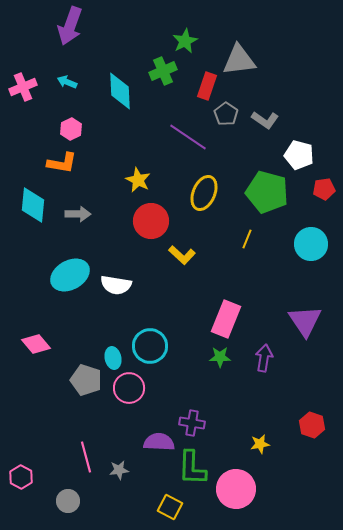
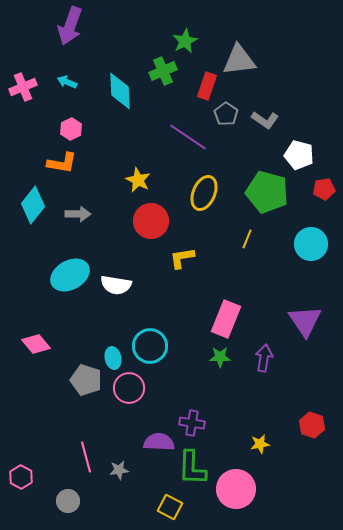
cyan diamond at (33, 205): rotated 33 degrees clockwise
yellow L-shape at (182, 255): moved 3 px down; rotated 128 degrees clockwise
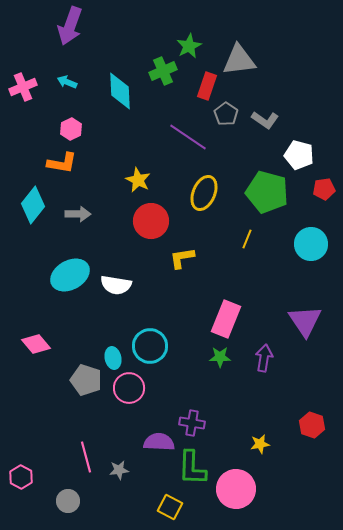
green star at (185, 41): moved 4 px right, 5 px down
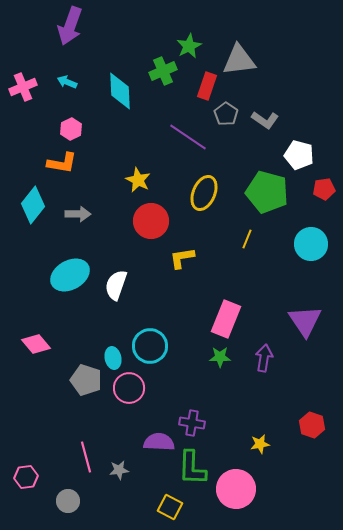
white semicircle at (116, 285): rotated 100 degrees clockwise
pink hexagon at (21, 477): moved 5 px right; rotated 25 degrees clockwise
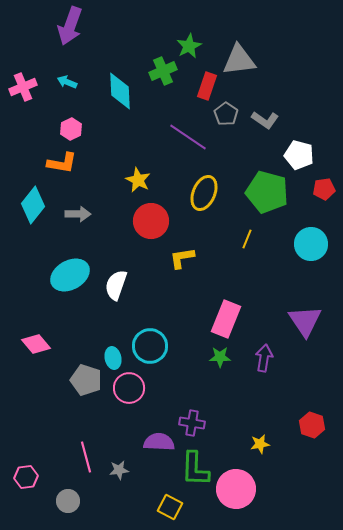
green L-shape at (192, 468): moved 3 px right, 1 px down
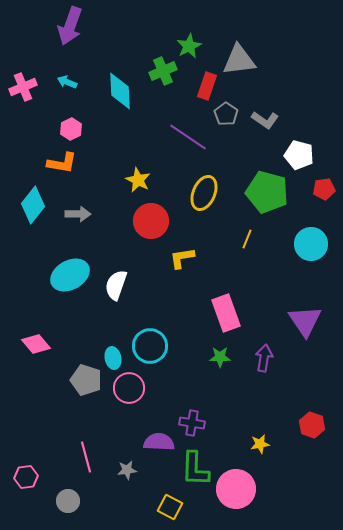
pink rectangle at (226, 319): moved 6 px up; rotated 42 degrees counterclockwise
gray star at (119, 470): moved 8 px right
